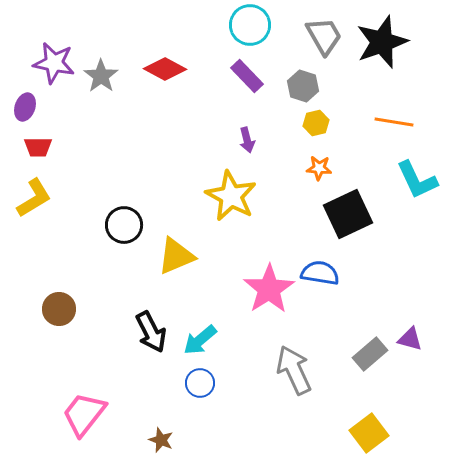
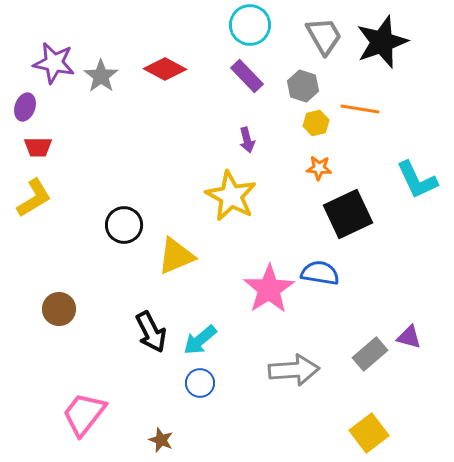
orange line: moved 34 px left, 13 px up
purple triangle: moved 1 px left, 2 px up
gray arrow: rotated 111 degrees clockwise
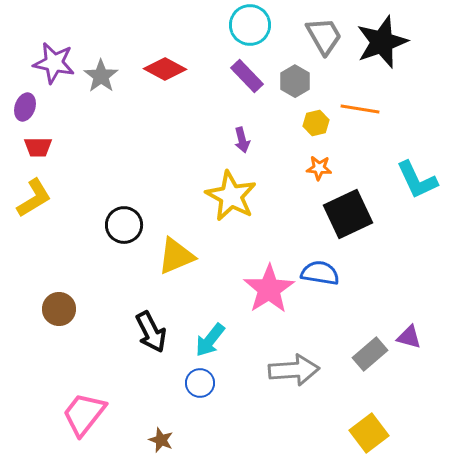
gray hexagon: moved 8 px left, 5 px up; rotated 12 degrees clockwise
purple arrow: moved 5 px left
cyan arrow: moved 10 px right; rotated 12 degrees counterclockwise
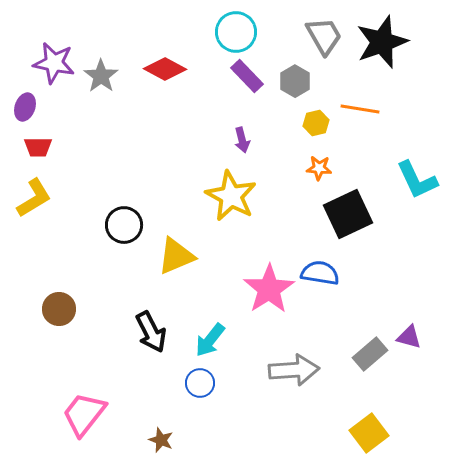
cyan circle: moved 14 px left, 7 px down
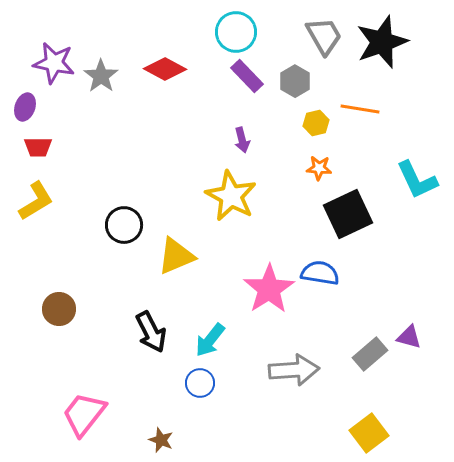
yellow L-shape: moved 2 px right, 3 px down
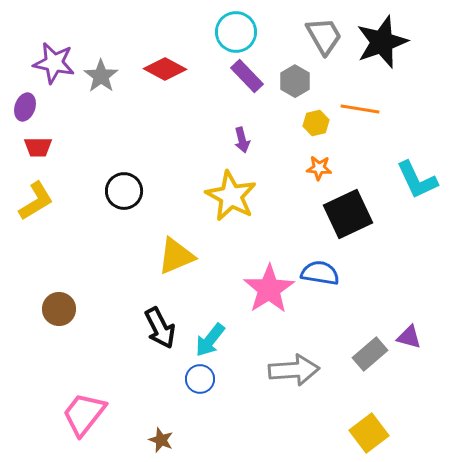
black circle: moved 34 px up
black arrow: moved 9 px right, 4 px up
blue circle: moved 4 px up
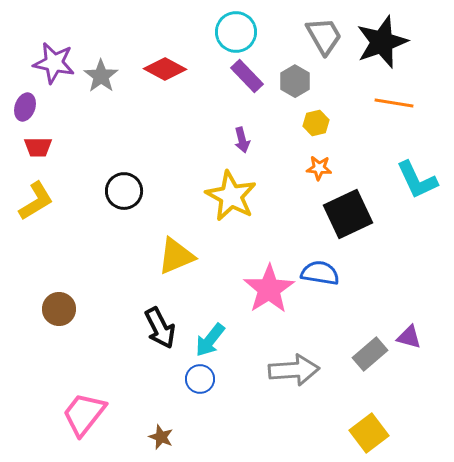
orange line: moved 34 px right, 6 px up
brown star: moved 3 px up
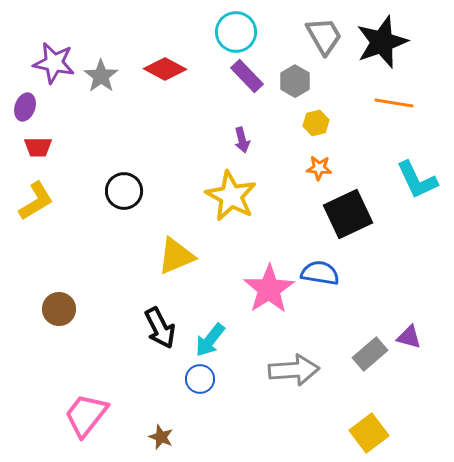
pink trapezoid: moved 2 px right, 1 px down
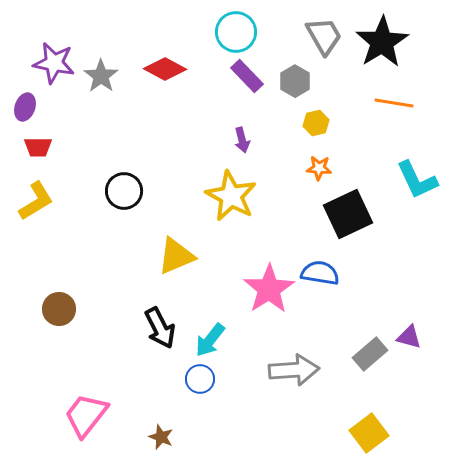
black star: rotated 12 degrees counterclockwise
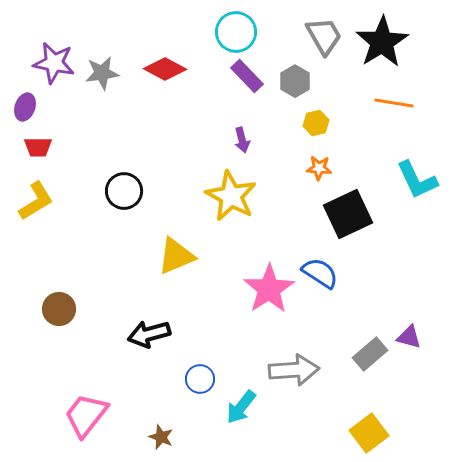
gray star: moved 1 px right, 3 px up; rotated 28 degrees clockwise
blue semicircle: rotated 24 degrees clockwise
black arrow: moved 11 px left, 6 px down; rotated 102 degrees clockwise
cyan arrow: moved 31 px right, 67 px down
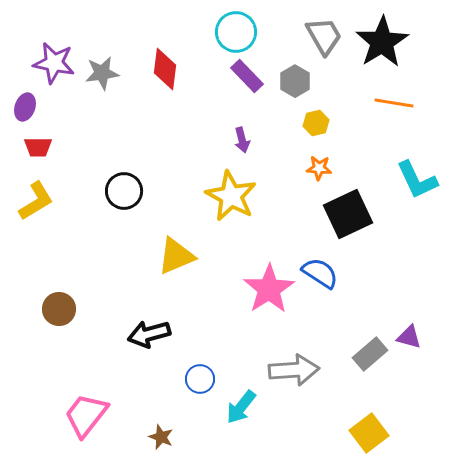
red diamond: rotated 69 degrees clockwise
